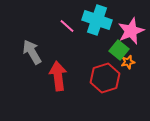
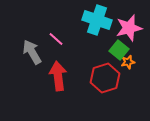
pink line: moved 11 px left, 13 px down
pink star: moved 2 px left, 3 px up; rotated 8 degrees clockwise
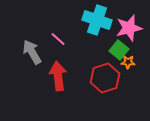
pink line: moved 2 px right
orange star: rotated 16 degrees clockwise
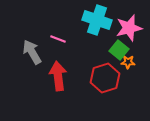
pink line: rotated 21 degrees counterclockwise
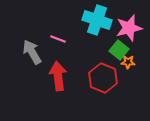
red hexagon: moved 2 px left; rotated 20 degrees counterclockwise
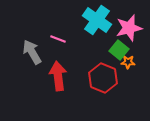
cyan cross: rotated 16 degrees clockwise
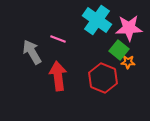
pink star: rotated 12 degrees clockwise
